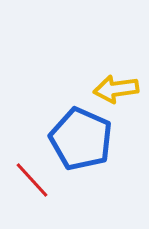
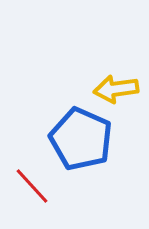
red line: moved 6 px down
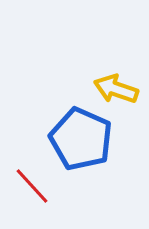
yellow arrow: rotated 27 degrees clockwise
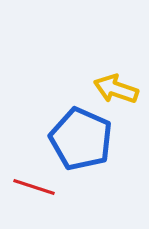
red line: moved 2 px right, 1 px down; rotated 30 degrees counterclockwise
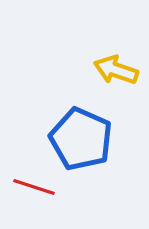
yellow arrow: moved 19 px up
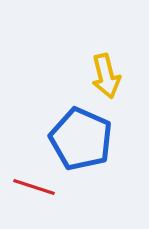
yellow arrow: moved 10 px left, 6 px down; rotated 123 degrees counterclockwise
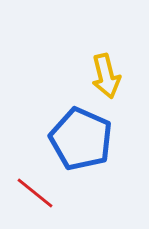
red line: moved 1 px right, 6 px down; rotated 21 degrees clockwise
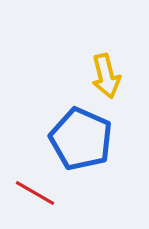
red line: rotated 9 degrees counterclockwise
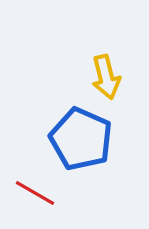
yellow arrow: moved 1 px down
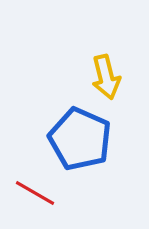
blue pentagon: moved 1 px left
